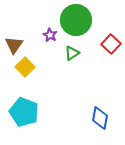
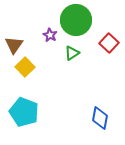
red square: moved 2 px left, 1 px up
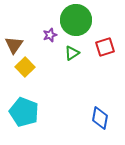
purple star: rotated 24 degrees clockwise
red square: moved 4 px left, 4 px down; rotated 30 degrees clockwise
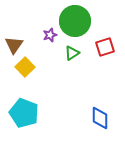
green circle: moved 1 px left, 1 px down
cyan pentagon: moved 1 px down
blue diamond: rotated 10 degrees counterclockwise
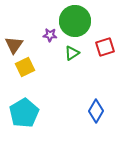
purple star: rotated 24 degrees clockwise
yellow square: rotated 18 degrees clockwise
cyan pentagon: rotated 20 degrees clockwise
blue diamond: moved 4 px left, 7 px up; rotated 30 degrees clockwise
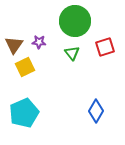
purple star: moved 11 px left, 7 px down
green triangle: rotated 35 degrees counterclockwise
cyan pentagon: rotated 8 degrees clockwise
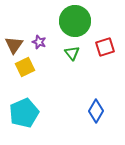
purple star: rotated 16 degrees clockwise
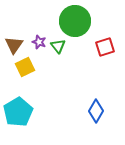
green triangle: moved 14 px left, 7 px up
cyan pentagon: moved 6 px left, 1 px up; rotated 8 degrees counterclockwise
